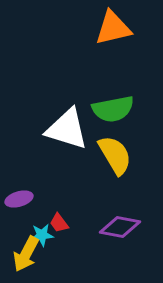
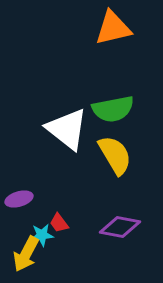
white triangle: rotated 21 degrees clockwise
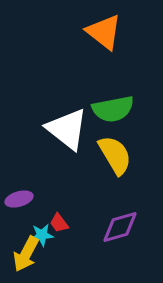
orange triangle: moved 9 px left, 4 px down; rotated 51 degrees clockwise
purple diamond: rotated 27 degrees counterclockwise
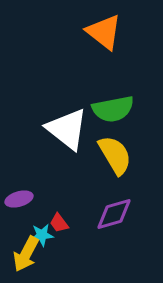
purple diamond: moved 6 px left, 13 px up
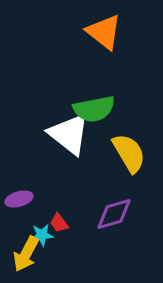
green semicircle: moved 19 px left
white triangle: moved 2 px right, 5 px down
yellow semicircle: moved 14 px right, 2 px up
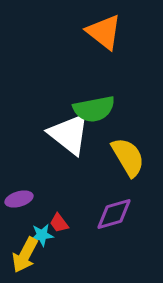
yellow semicircle: moved 1 px left, 4 px down
yellow arrow: moved 1 px left, 1 px down
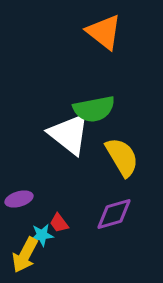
yellow semicircle: moved 6 px left
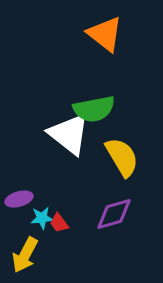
orange triangle: moved 1 px right, 2 px down
cyan star: moved 17 px up
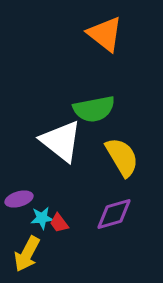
white triangle: moved 8 px left, 7 px down
yellow arrow: moved 2 px right, 1 px up
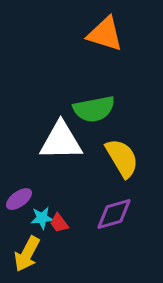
orange triangle: rotated 21 degrees counterclockwise
white triangle: rotated 39 degrees counterclockwise
yellow semicircle: moved 1 px down
purple ellipse: rotated 20 degrees counterclockwise
